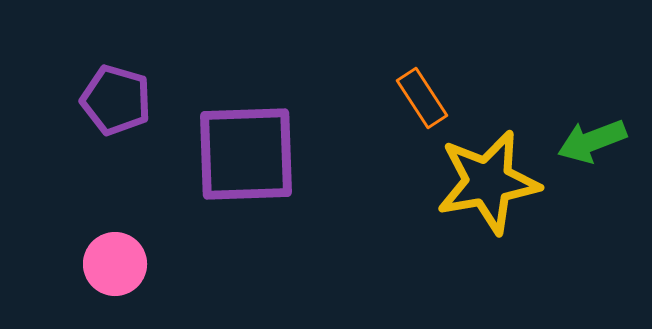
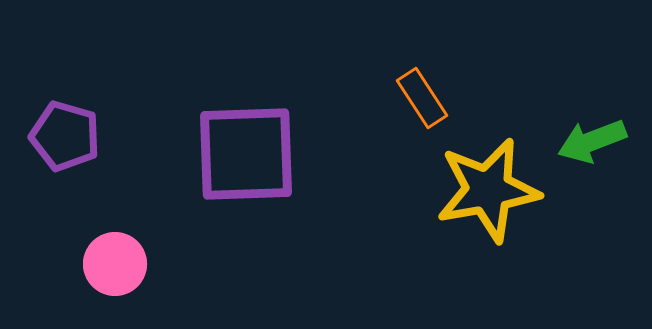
purple pentagon: moved 51 px left, 36 px down
yellow star: moved 8 px down
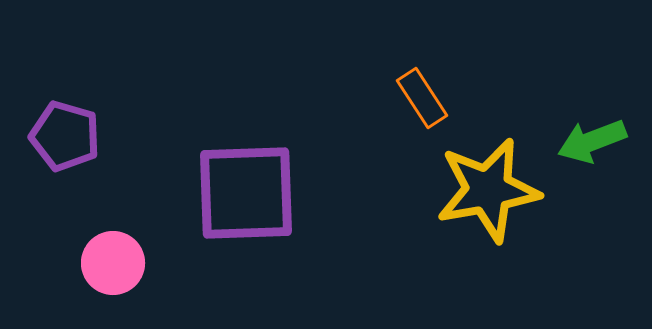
purple square: moved 39 px down
pink circle: moved 2 px left, 1 px up
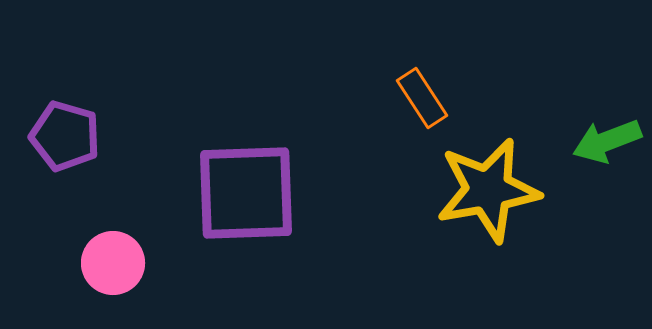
green arrow: moved 15 px right
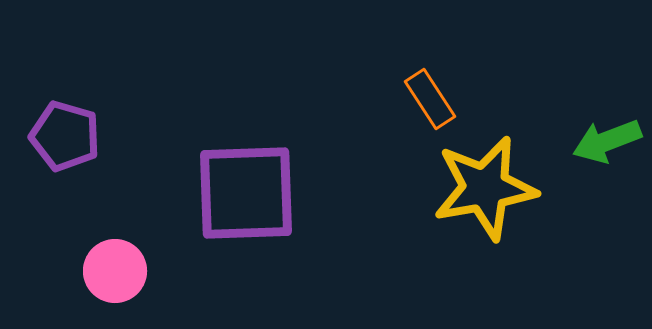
orange rectangle: moved 8 px right, 1 px down
yellow star: moved 3 px left, 2 px up
pink circle: moved 2 px right, 8 px down
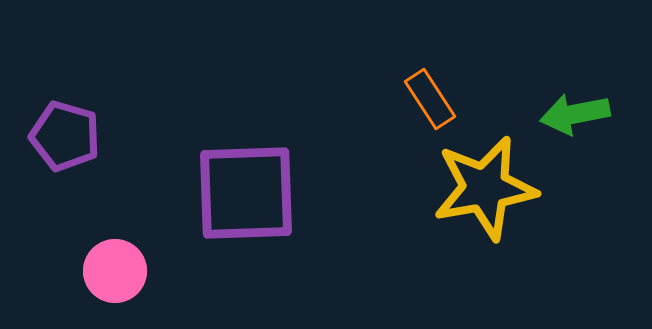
green arrow: moved 32 px left, 27 px up; rotated 10 degrees clockwise
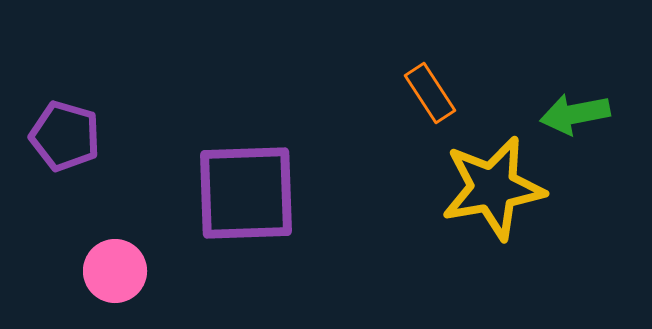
orange rectangle: moved 6 px up
yellow star: moved 8 px right
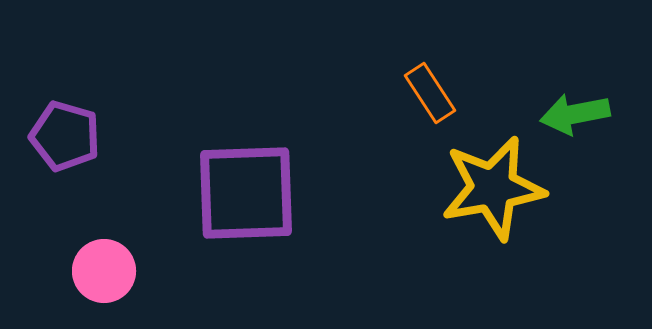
pink circle: moved 11 px left
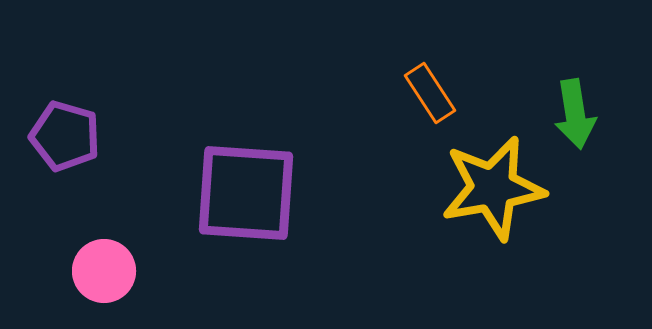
green arrow: rotated 88 degrees counterclockwise
purple square: rotated 6 degrees clockwise
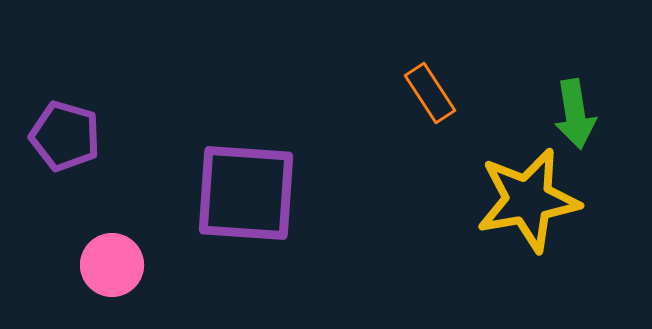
yellow star: moved 35 px right, 12 px down
pink circle: moved 8 px right, 6 px up
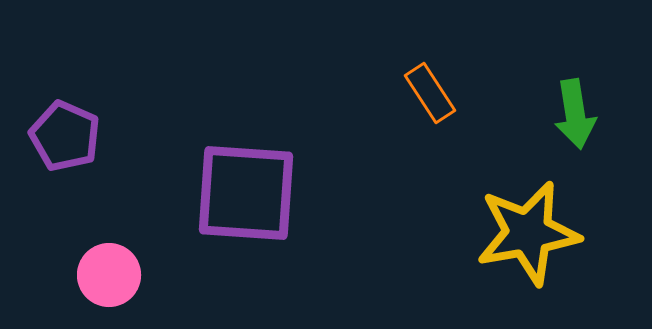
purple pentagon: rotated 8 degrees clockwise
yellow star: moved 33 px down
pink circle: moved 3 px left, 10 px down
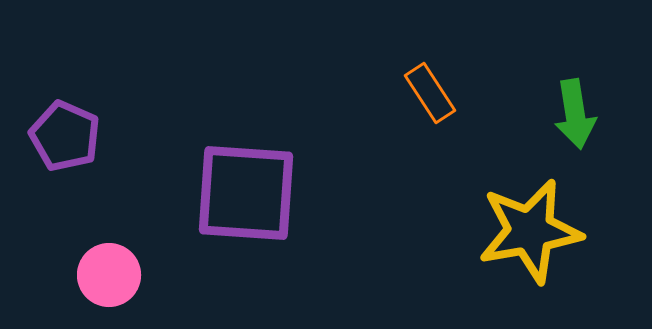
yellow star: moved 2 px right, 2 px up
